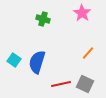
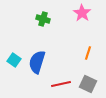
orange line: rotated 24 degrees counterclockwise
gray square: moved 3 px right
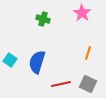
cyan square: moved 4 px left
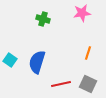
pink star: rotated 30 degrees clockwise
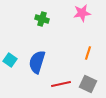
green cross: moved 1 px left
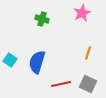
pink star: rotated 18 degrees counterclockwise
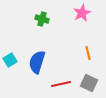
orange line: rotated 32 degrees counterclockwise
cyan square: rotated 24 degrees clockwise
gray square: moved 1 px right, 1 px up
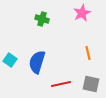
cyan square: rotated 24 degrees counterclockwise
gray square: moved 2 px right, 1 px down; rotated 12 degrees counterclockwise
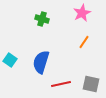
orange line: moved 4 px left, 11 px up; rotated 48 degrees clockwise
blue semicircle: moved 4 px right
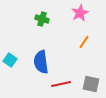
pink star: moved 2 px left
blue semicircle: rotated 25 degrees counterclockwise
